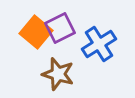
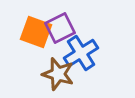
orange square: rotated 20 degrees counterclockwise
blue cross: moved 18 px left, 9 px down
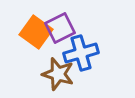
orange square: rotated 16 degrees clockwise
blue cross: rotated 16 degrees clockwise
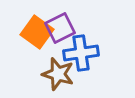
orange square: moved 1 px right
blue cross: rotated 8 degrees clockwise
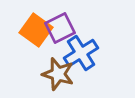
orange square: moved 1 px left, 2 px up
blue cross: rotated 24 degrees counterclockwise
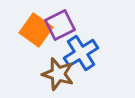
purple square: moved 3 px up
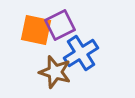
orange square: rotated 24 degrees counterclockwise
brown star: moved 3 px left, 2 px up
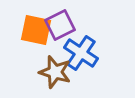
blue cross: rotated 24 degrees counterclockwise
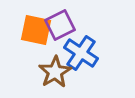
brown star: rotated 24 degrees clockwise
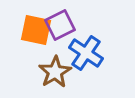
blue cross: moved 5 px right
